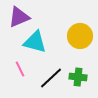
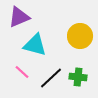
cyan triangle: moved 3 px down
pink line: moved 2 px right, 3 px down; rotated 21 degrees counterclockwise
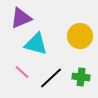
purple triangle: moved 2 px right, 1 px down
cyan triangle: moved 1 px right, 1 px up
green cross: moved 3 px right
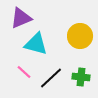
pink line: moved 2 px right
